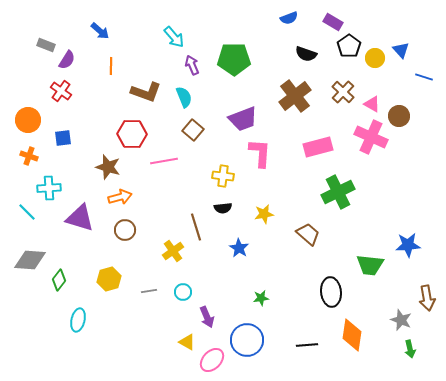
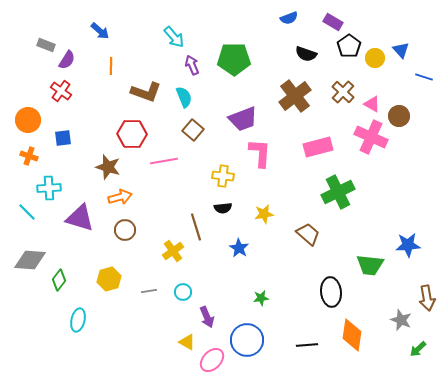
green arrow at (410, 349): moved 8 px right; rotated 60 degrees clockwise
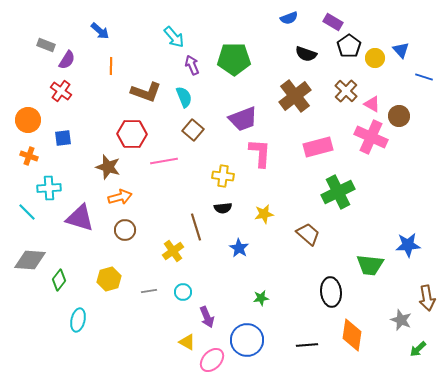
brown cross at (343, 92): moved 3 px right, 1 px up
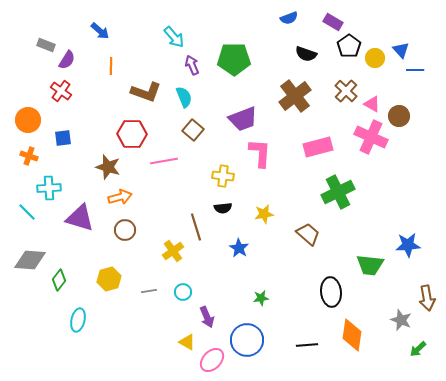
blue line at (424, 77): moved 9 px left, 7 px up; rotated 18 degrees counterclockwise
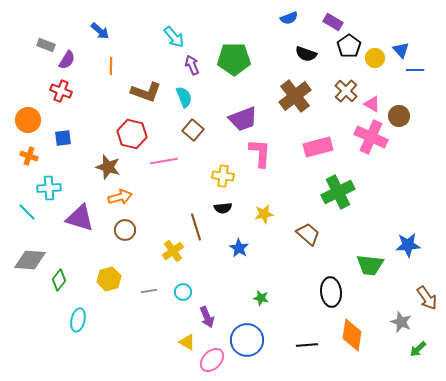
red cross at (61, 91): rotated 15 degrees counterclockwise
red hexagon at (132, 134): rotated 12 degrees clockwise
green star at (261, 298): rotated 21 degrees clockwise
brown arrow at (427, 298): rotated 25 degrees counterclockwise
gray star at (401, 320): moved 2 px down
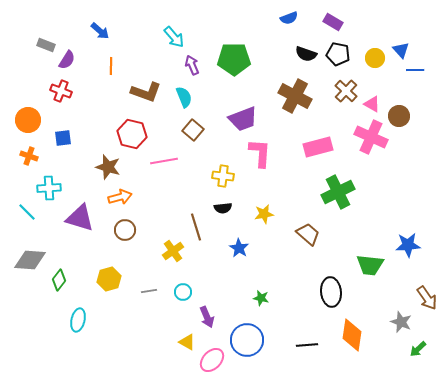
black pentagon at (349, 46): moved 11 px left, 8 px down; rotated 25 degrees counterclockwise
brown cross at (295, 96): rotated 24 degrees counterclockwise
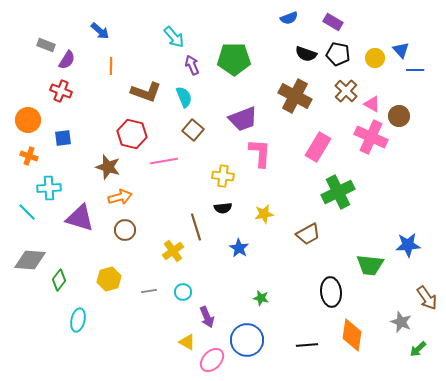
pink rectangle at (318, 147): rotated 44 degrees counterclockwise
brown trapezoid at (308, 234): rotated 110 degrees clockwise
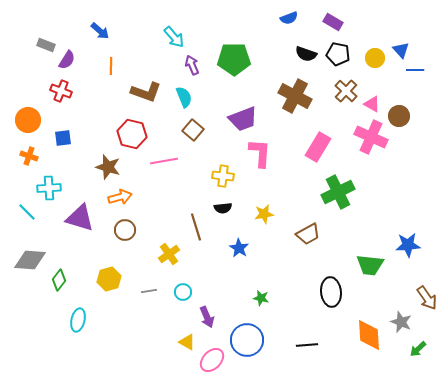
yellow cross at (173, 251): moved 4 px left, 3 px down
orange diamond at (352, 335): moved 17 px right; rotated 12 degrees counterclockwise
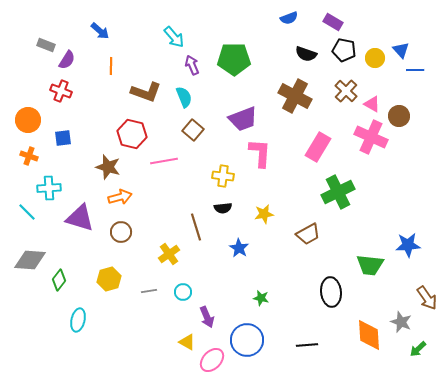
black pentagon at (338, 54): moved 6 px right, 4 px up
brown circle at (125, 230): moved 4 px left, 2 px down
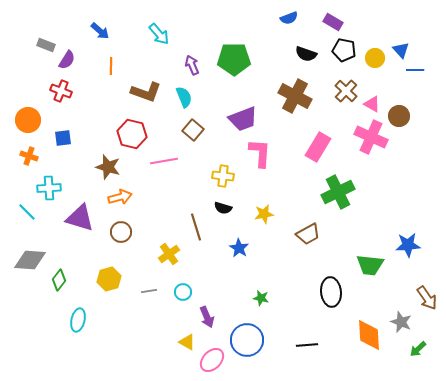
cyan arrow at (174, 37): moved 15 px left, 3 px up
black semicircle at (223, 208): rotated 24 degrees clockwise
